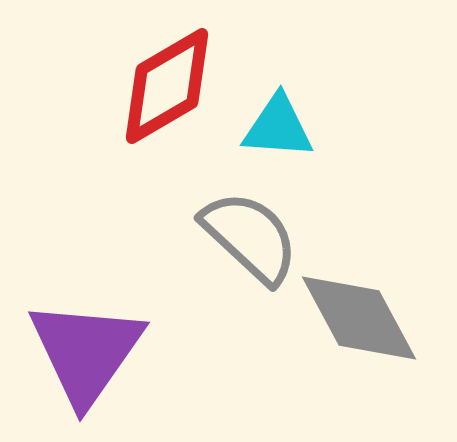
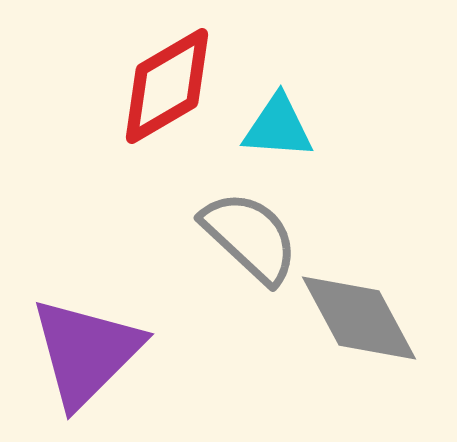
purple triangle: rotated 10 degrees clockwise
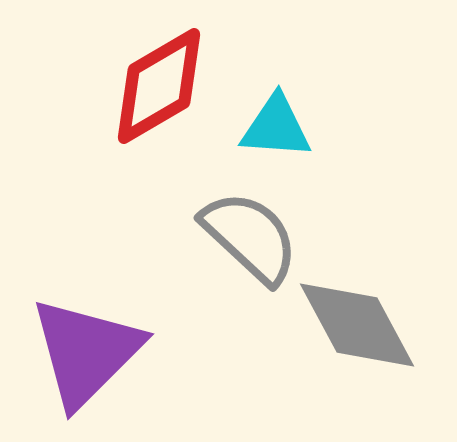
red diamond: moved 8 px left
cyan triangle: moved 2 px left
gray diamond: moved 2 px left, 7 px down
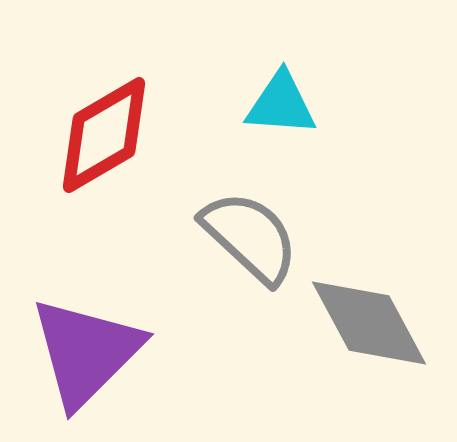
red diamond: moved 55 px left, 49 px down
cyan triangle: moved 5 px right, 23 px up
gray diamond: moved 12 px right, 2 px up
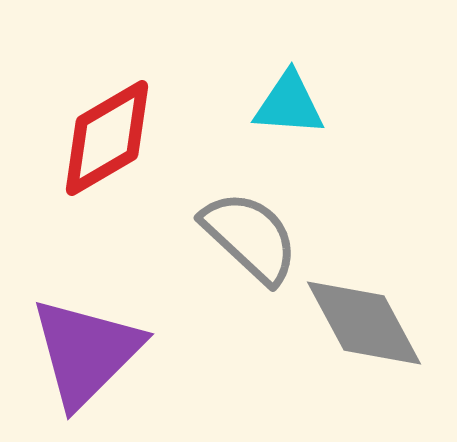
cyan triangle: moved 8 px right
red diamond: moved 3 px right, 3 px down
gray diamond: moved 5 px left
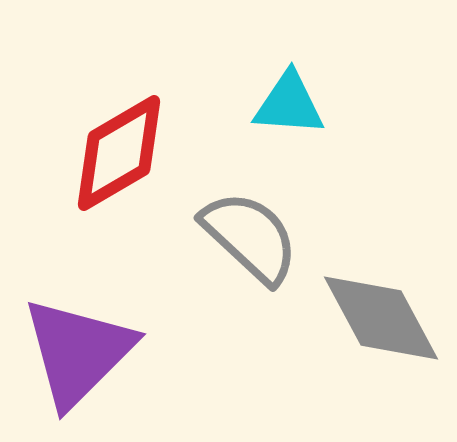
red diamond: moved 12 px right, 15 px down
gray diamond: moved 17 px right, 5 px up
purple triangle: moved 8 px left
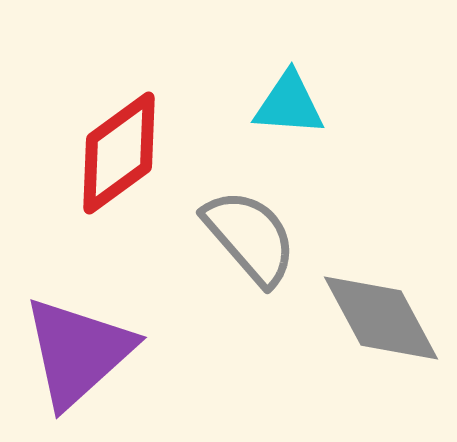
red diamond: rotated 6 degrees counterclockwise
gray semicircle: rotated 6 degrees clockwise
purple triangle: rotated 3 degrees clockwise
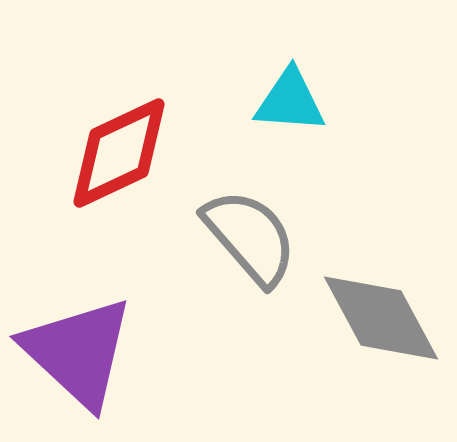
cyan triangle: moved 1 px right, 3 px up
red diamond: rotated 11 degrees clockwise
purple triangle: rotated 35 degrees counterclockwise
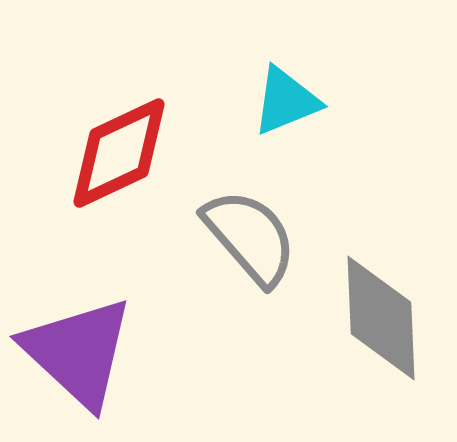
cyan triangle: moved 4 px left; rotated 26 degrees counterclockwise
gray diamond: rotated 26 degrees clockwise
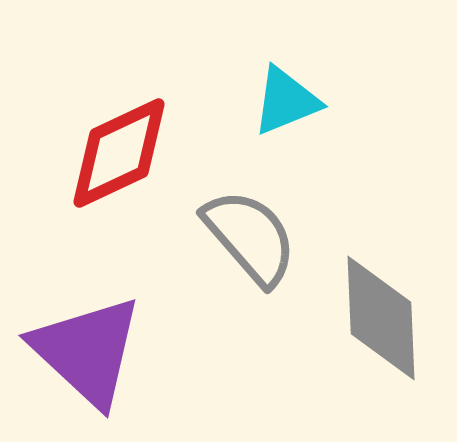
purple triangle: moved 9 px right, 1 px up
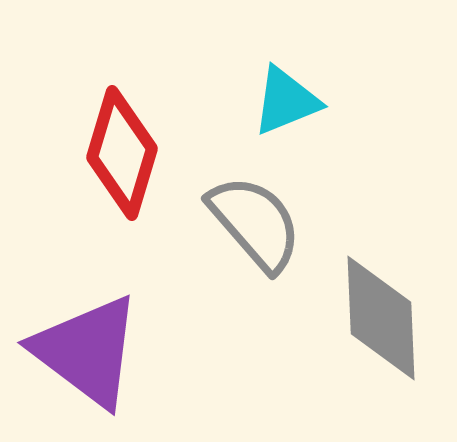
red diamond: moved 3 px right; rotated 48 degrees counterclockwise
gray semicircle: moved 5 px right, 14 px up
purple triangle: rotated 6 degrees counterclockwise
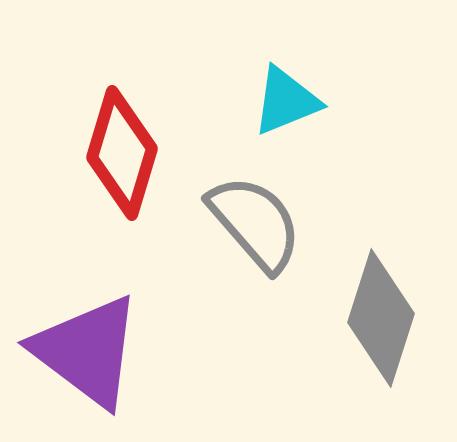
gray diamond: rotated 20 degrees clockwise
